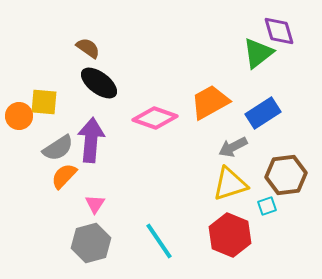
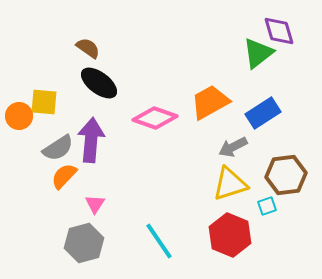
gray hexagon: moved 7 px left
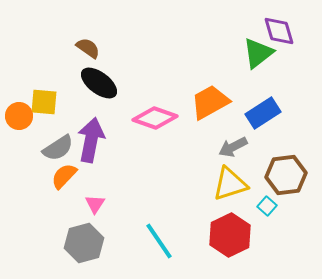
purple arrow: rotated 6 degrees clockwise
cyan square: rotated 30 degrees counterclockwise
red hexagon: rotated 12 degrees clockwise
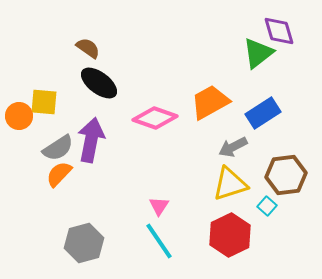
orange semicircle: moved 5 px left, 2 px up
pink triangle: moved 64 px right, 2 px down
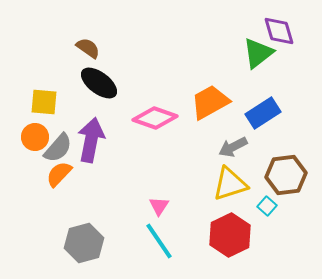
orange circle: moved 16 px right, 21 px down
gray semicircle: rotated 16 degrees counterclockwise
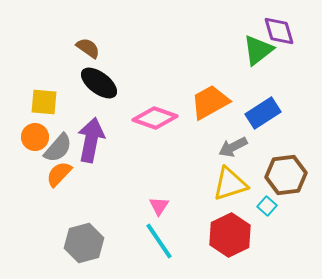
green triangle: moved 3 px up
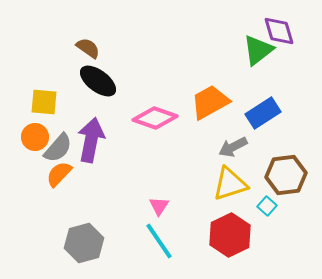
black ellipse: moved 1 px left, 2 px up
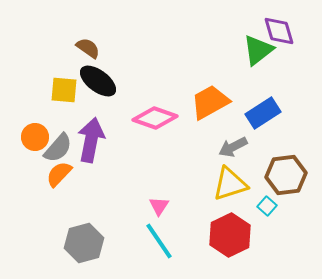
yellow square: moved 20 px right, 12 px up
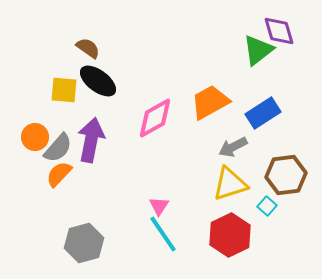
pink diamond: rotated 48 degrees counterclockwise
cyan line: moved 4 px right, 7 px up
